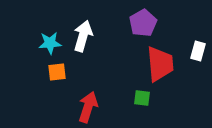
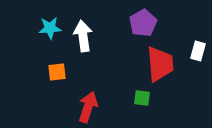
white arrow: rotated 24 degrees counterclockwise
cyan star: moved 15 px up
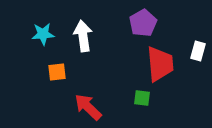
cyan star: moved 7 px left, 6 px down
red arrow: rotated 64 degrees counterclockwise
